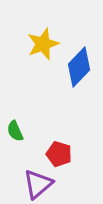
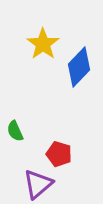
yellow star: rotated 16 degrees counterclockwise
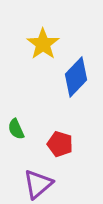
blue diamond: moved 3 px left, 10 px down
green semicircle: moved 1 px right, 2 px up
red pentagon: moved 1 px right, 10 px up
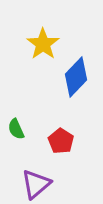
red pentagon: moved 1 px right, 3 px up; rotated 15 degrees clockwise
purple triangle: moved 2 px left
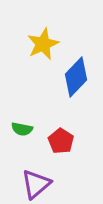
yellow star: rotated 12 degrees clockwise
green semicircle: moved 6 px right; rotated 55 degrees counterclockwise
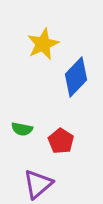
purple triangle: moved 2 px right
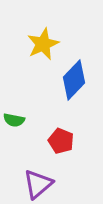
blue diamond: moved 2 px left, 3 px down
green semicircle: moved 8 px left, 9 px up
red pentagon: rotated 10 degrees counterclockwise
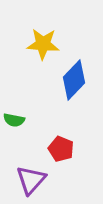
yellow star: rotated 28 degrees clockwise
red pentagon: moved 8 px down
purple triangle: moved 7 px left, 4 px up; rotated 8 degrees counterclockwise
